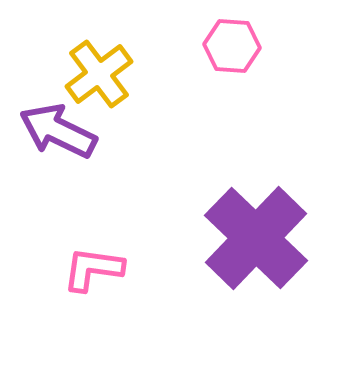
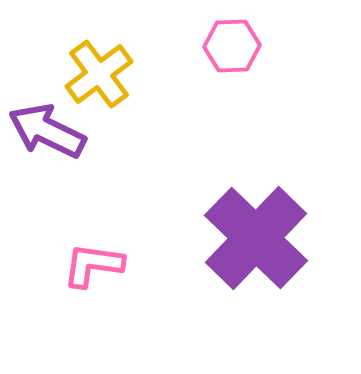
pink hexagon: rotated 6 degrees counterclockwise
purple arrow: moved 11 px left
pink L-shape: moved 4 px up
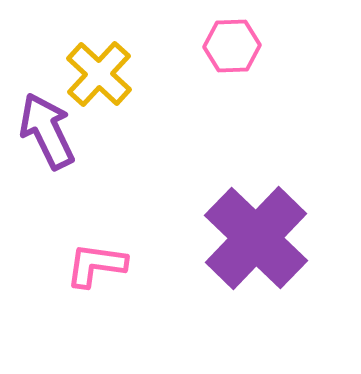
yellow cross: rotated 10 degrees counterclockwise
purple arrow: rotated 38 degrees clockwise
pink L-shape: moved 3 px right
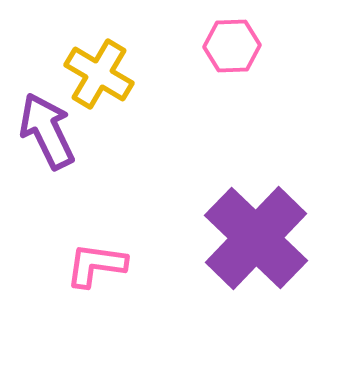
yellow cross: rotated 12 degrees counterclockwise
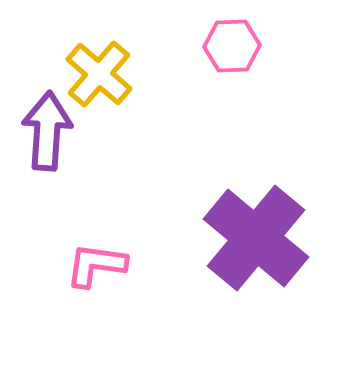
yellow cross: rotated 10 degrees clockwise
purple arrow: rotated 30 degrees clockwise
purple cross: rotated 4 degrees counterclockwise
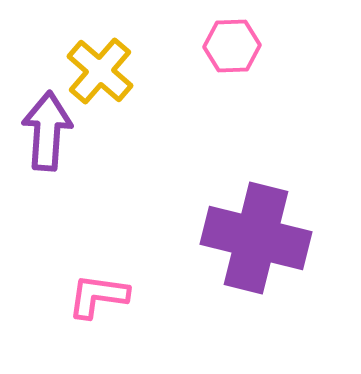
yellow cross: moved 1 px right, 3 px up
purple cross: rotated 26 degrees counterclockwise
pink L-shape: moved 2 px right, 31 px down
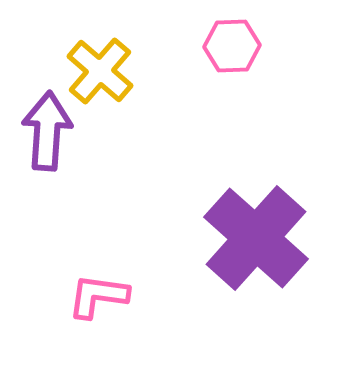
purple cross: rotated 28 degrees clockwise
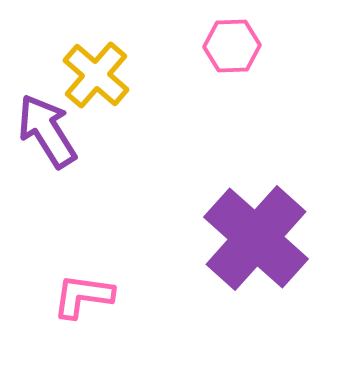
yellow cross: moved 4 px left, 4 px down
purple arrow: rotated 36 degrees counterclockwise
pink L-shape: moved 15 px left
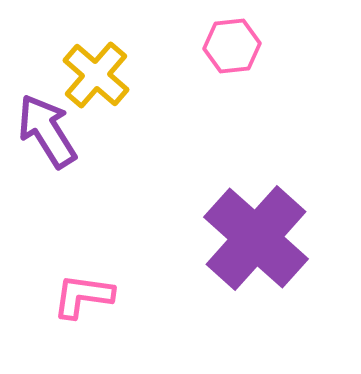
pink hexagon: rotated 4 degrees counterclockwise
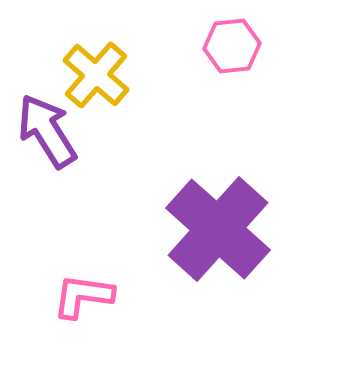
purple cross: moved 38 px left, 9 px up
